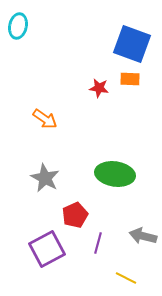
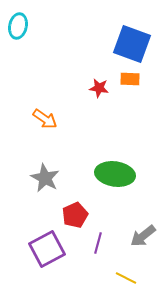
gray arrow: rotated 52 degrees counterclockwise
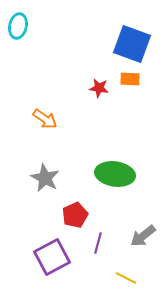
purple square: moved 5 px right, 8 px down
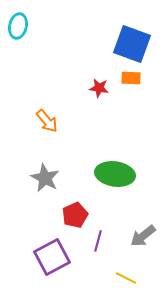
orange rectangle: moved 1 px right, 1 px up
orange arrow: moved 2 px right, 2 px down; rotated 15 degrees clockwise
purple line: moved 2 px up
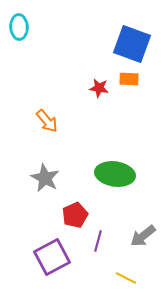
cyan ellipse: moved 1 px right, 1 px down; rotated 15 degrees counterclockwise
orange rectangle: moved 2 px left, 1 px down
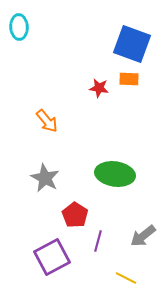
red pentagon: rotated 15 degrees counterclockwise
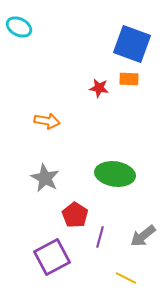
cyan ellipse: rotated 60 degrees counterclockwise
orange arrow: rotated 40 degrees counterclockwise
purple line: moved 2 px right, 4 px up
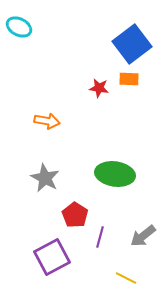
blue square: rotated 33 degrees clockwise
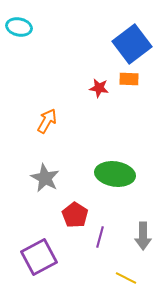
cyan ellipse: rotated 15 degrees counterclockwise
orange arrow: rotated 70 degrees counterclockwise
gray arrow: rotated 52 degrees counterclockwise
purple square: moved 13 px left
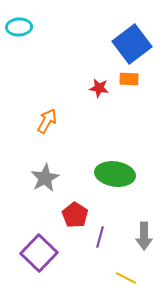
cyan ellipse: rotated 15 degrees counterclockwise
gray star: rotated 16 degrees clockwise
gray arrow: moved 1 px right
purple square: moved 4 px up; rotated 18 degrees counterclockwise
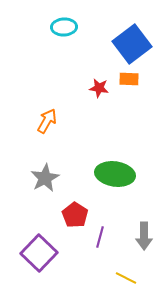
cyan ellipse: moved 45 px right
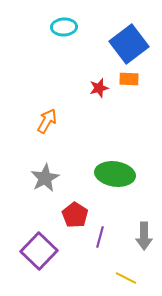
blue square: moved 3 px left
red star: rotated 24 degrees counterclockwise
purple square: moved 2 px up
